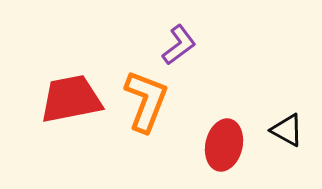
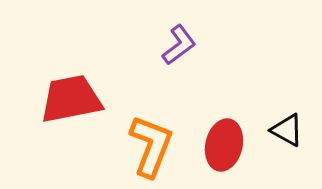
orange L-shape: moved 5 px right, 45 px down
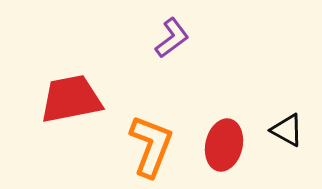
purple L-shape: moved 7 px left, 7 px up
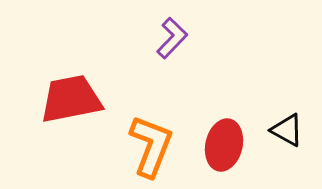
purple L-shape: rotated 9 degrees counterclockwise
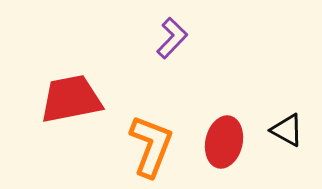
red ellipse: moved 3 px up
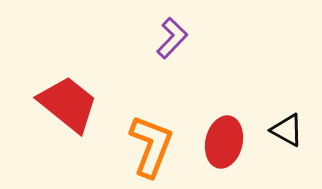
red trapezoid: moved 3 px left, 5 px down; rotated 50 degrees clockwise
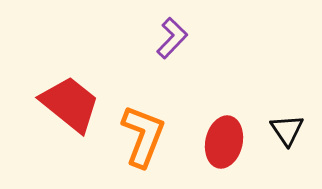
red trapezoid: moved 2 px right
black triangle: rotated 27 degrees clockwise
orange L-shape: moved 8 px left, 10 px up
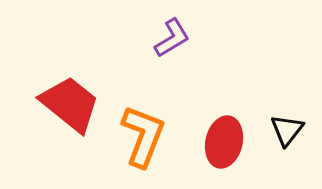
purple L-shape: rotated 15 degrees clockwise
black triangle: rotated 12 degrees clockwise
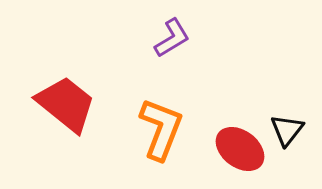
red trapezoid: moved 4 px left
orange L-shape: moved 18 px right, 7 px up
red ellipse: moved 16 px right, 7 px down; rotated 66 degrees counterclockwise
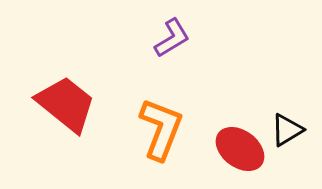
black triangle: rotated 21 degrees clockwise
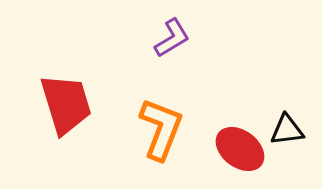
red trapezoid: rotated 34 degrees clockwise
black triangle: rotated 24 degrees clockwise
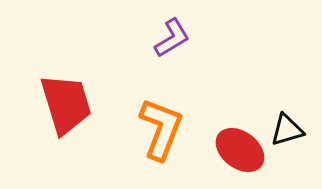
black triangle: rotated 9 degrees counterclockwise
red ellipse: moved 1 px down
